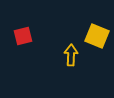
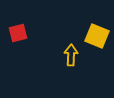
red square: moved 5 px left, 3 px up
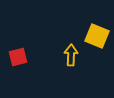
red square: moved 24 px down
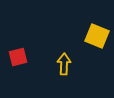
yellow arrow: moved 7 px left, 9 px down
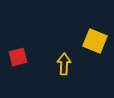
yellow square: moved 2 px left, 5 px down
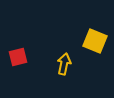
yellow arrow: rotated 10 degrees clockwise
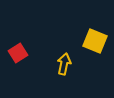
red square: moved 4 px up; rotated 18 degrees counterclockwise
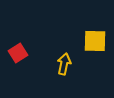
yellow square: rotated 20 degrees counterclockwise
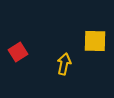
red square: moved 1 px up
